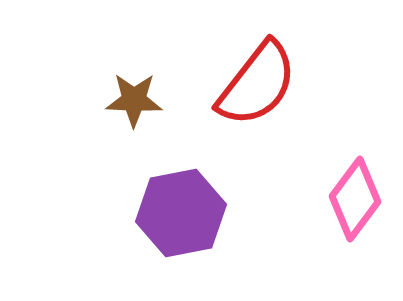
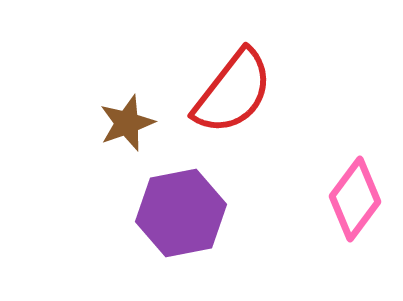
red semicircle: moved 24 px left, 8 px down
brown star: moved 7 px left, 23 px down; rotated 22 degrees counterclockwise
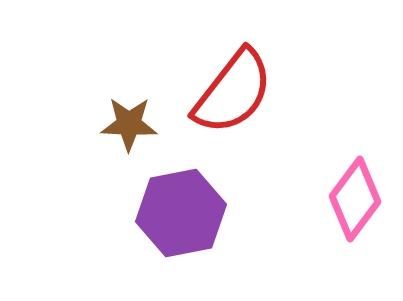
brown star: moved 2 px right, 1 px down; rotated 22 degrees clockwise
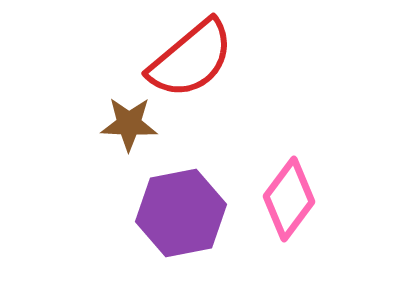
red semicircle: moved 42 px left, 33 px up; rotated 12 degrees clockwise
pink diamond: moved 66 px left
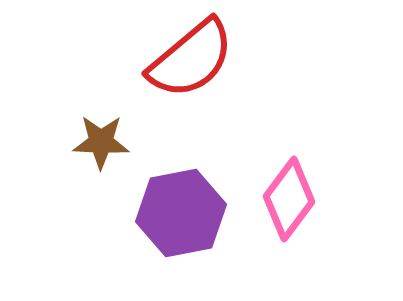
brown star: moved 28 px left, 18 px down
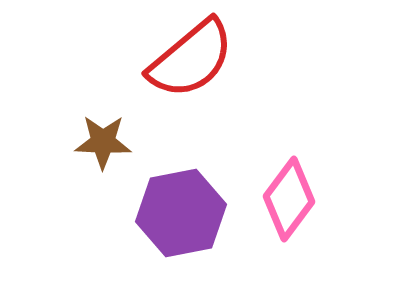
brown star: moved 2 px right
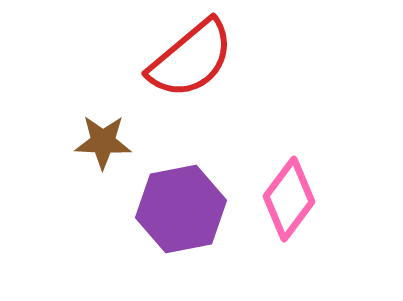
purple hexagon: moved 4 px up
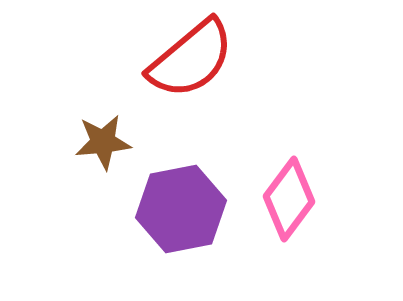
brown star: rotated 8 degrees counterclockwise
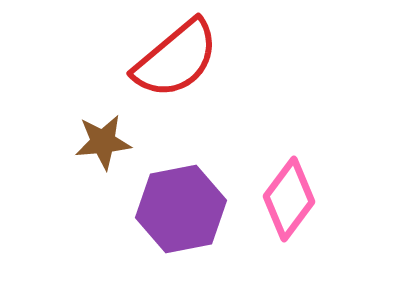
red semicircle: moved 15 px left
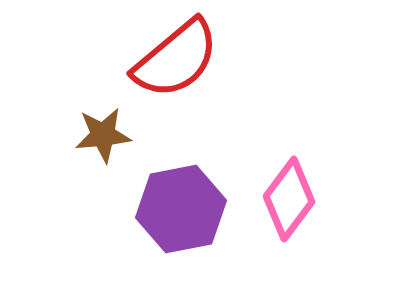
brown star: moved 7 px up
